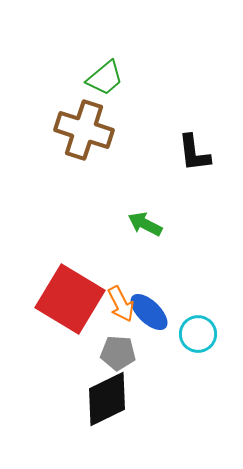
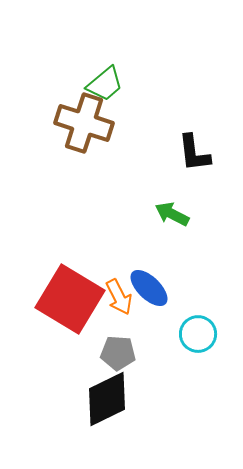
green trapezoid: moved 6 px down
brown cross: moved 7 px up
green arrow: moved 27 px right, 10 px up
orange arrow: moved 2 px left, 7 px up
blue ellipse: moved 24 px up
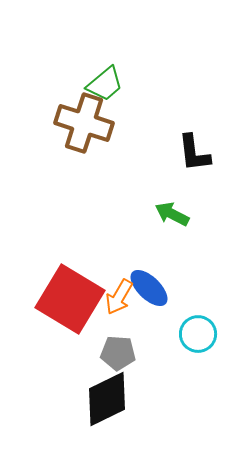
orange arrow: rotated 57 degrees clockwise
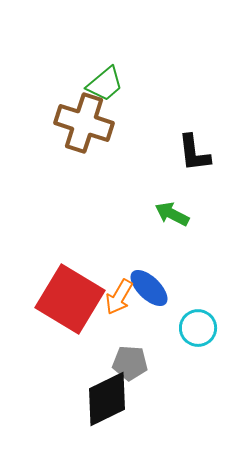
cyan circle: moved 6 px up
gray pentagon: moved 12 px right, 10 px down
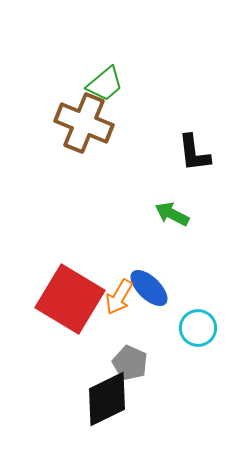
brown cross: rotated 4 degrees clockwise
gray pentagon: rotated 20 degrees clockwise
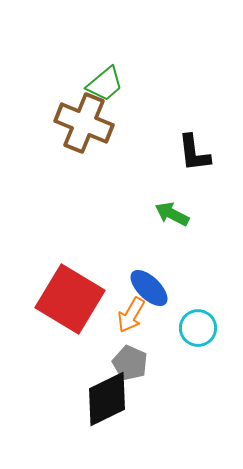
orange arrow: moved 12 px right, 18 px down
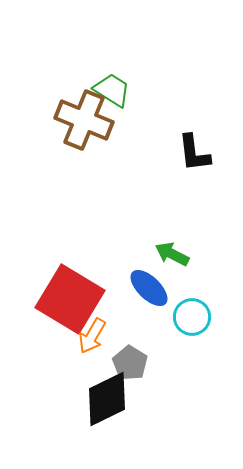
green trapezoid: moved 7 px right, 6 px down; rotated 108 degrees counterclockwise
brown cross: moved 3 px up
green arrow: moved 40 px down
orange arrow: moved 39 px left, 21 px down
cyan circle: moved 6 px left, 11 px up
gray pentagon: rotated 8 degrees clockwise
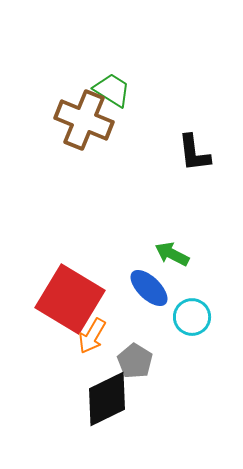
gray pentagon: moved 5 px right, 2 px up
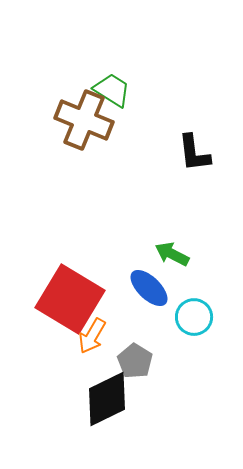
cyan circle: moved 2 px right
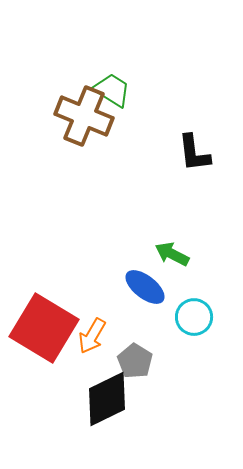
brown cross: moved 4 px up
blue ellipse: moved 4 px left, 1 px up; rotated 6 degrees counterclockwise
red square: moved 26 px left, 29 px down
